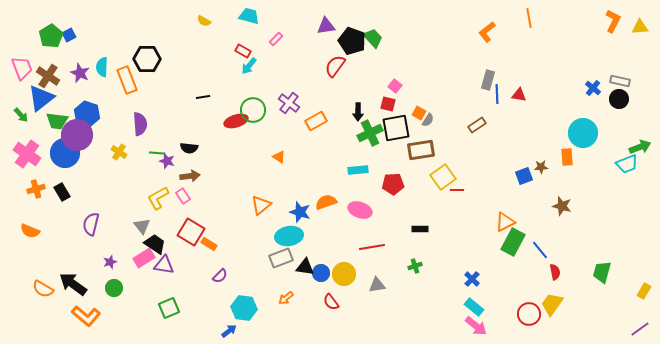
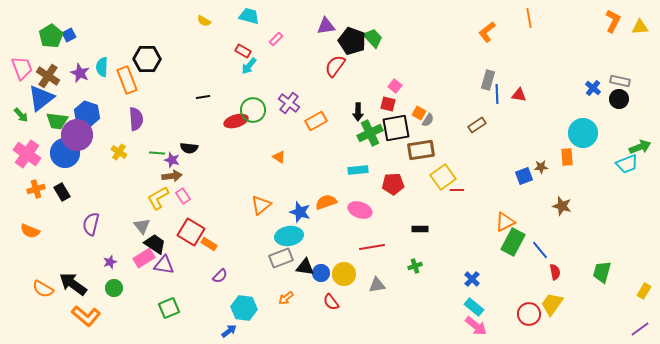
purple semicircle at (140, 124): moved 4 px left, 5 px up
purple star at (167, 161): moved 5 px right, 1 px up
brown arrow at (190, 176): moved 18 px left
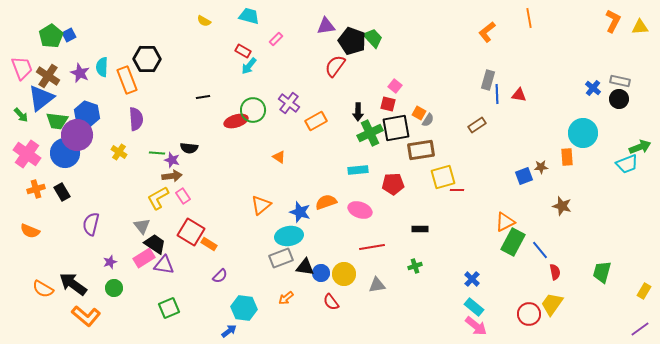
yellow square at (443, 177): rotated 20 degrees clockwise
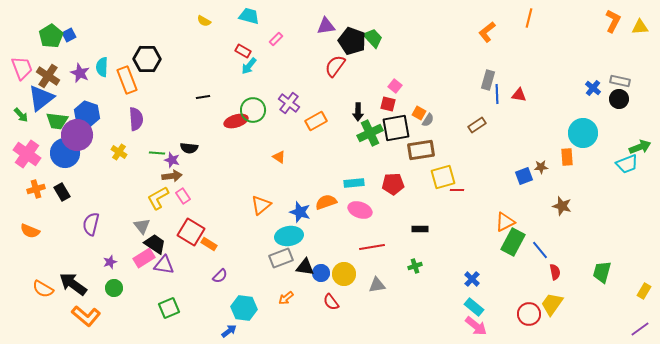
orange line at (529, 18): rotated 24 degrees clockwise
cyan rectangle at (358, 170): moved 4 px left, 13 px down
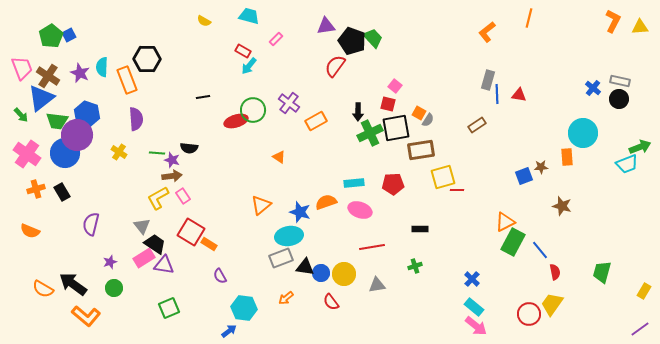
purple semicircle at (220, 276): rotated 105 degrees clockwise
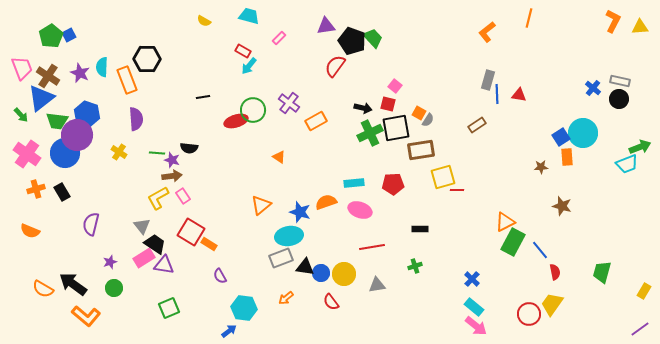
pink rectangle at (276, 39): moved 3 px right, 1 px up
black arrow at (358, 112): moved 5 px right, 4 px up; rotated 78 degrees counterclockwise
blue square at (524, 176): moved 37 px right, 39 px up; rotated 12 degrees counterclockwise
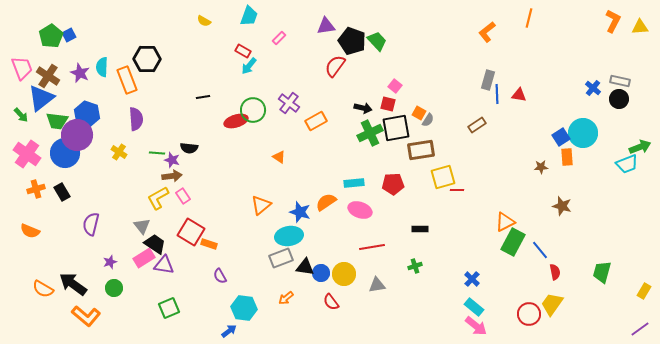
cyan trapezoid at (249, 16): rotated 95 degrees clockwise
green trapezoid at (373, 38): moved 4 px right, 3 px down
orange semicircle at (326, 202): rotated 15 degrees counterclockwise
orange rectangle at (209, 244): rotated 14 degrees counterclockwise
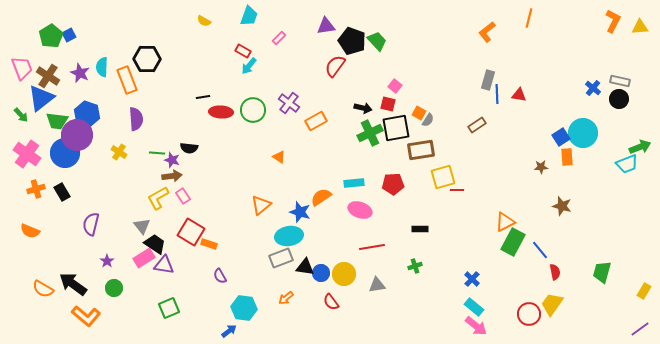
red ellipse at (236, 121): moved 15 px left, 9 px up; rotated 20 degrees clockwise
orange semicircle at (326, 202): moved 5 px left, 5 px up
purple star at (110, 262): moved 3 px left, 1 px up; rotated 16 degrees counterclockwise
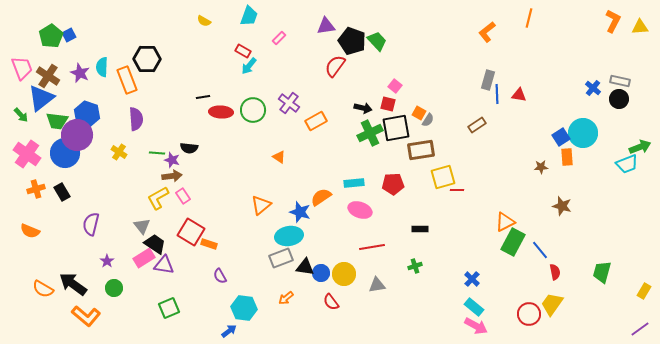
pink arrow at (476, 326): rotated 10 degrees counterclockwise
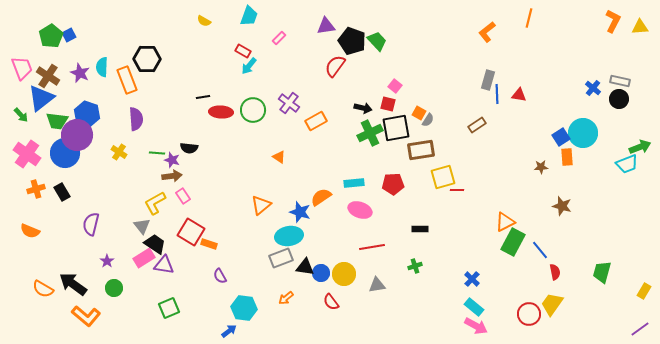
yellow L-shape at (158, 198): moved 3 px left, 5 px down
